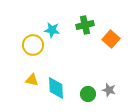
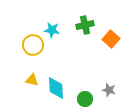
green circle: moved 3 px left, 5 px down
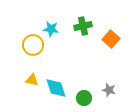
green cross: moved 2 px left, 1 px down
cyan star: moved 1 px left, 1 px up
cyan diamond: rotated 15 degrees counterclockwise
green circle: moved 1 px left, 1 px up
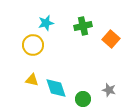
cyan star: moved 5 px left, 6 px up; rotated 21 degrees counterclockwise
green circle: moved 1 px left, 1 px down
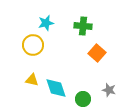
green cross: rotated 18 degrees clockwise
orange square: moved 14 px left, 14 px down
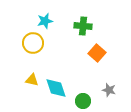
cyan star: moved 1 px left, 2 px up
yellow circle: moved 2 px up
green circle: moved 2 px down
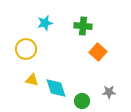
cyan star: moved 2 px down
yellow circle: moved 7 px left, 6 px down
orange square: moved 1 px right, 1 px up
gray star: moved 2 px down; rotated 16 degrees counterclockwise
green circle: moved 1 px left
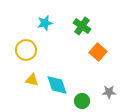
green cross: moved 1 px left; rotated 30 degrees clockwise
yellow circle: moved 1 px down
cyan diamond: moved 1 px right, 3 px up
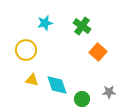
green circle: moved 2 px up
